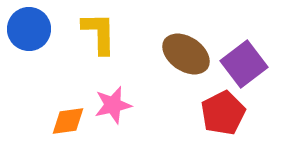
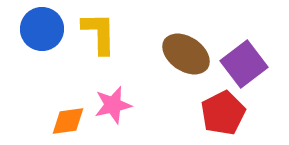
blue circle: moved 13 px right
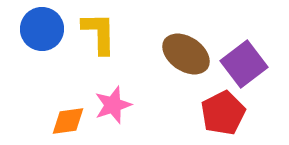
pink star: rotated 6 degrees counterclockwise
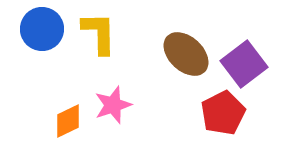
brown ellipse: rotated 9 degrees clockwise
orange diamond: rotated 18 degrees counterclockwise
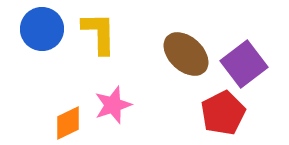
orange diamond: moved 2 px down
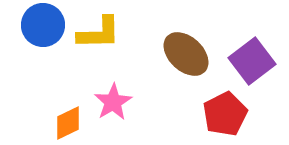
blue circle: moved 1 px right, 4 px up
yellow L-shape: rotated 90 degrees clockwise
purple square: moved 8 px right, 3 px up
pink star: moved 3 px up; rotated 12 degrees counterclockwise
red pentagon: moved 2 px right, 1 px down
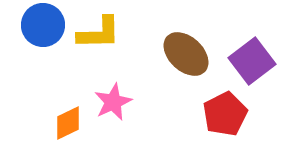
pink star: rotated 6 degrees clockwise
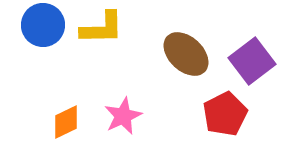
yellow L-shape: moved 3 px right, 5 px up
pink star: moved 10 px right, 14 px down
orange diamond: moved 2 px left, 1 px up
